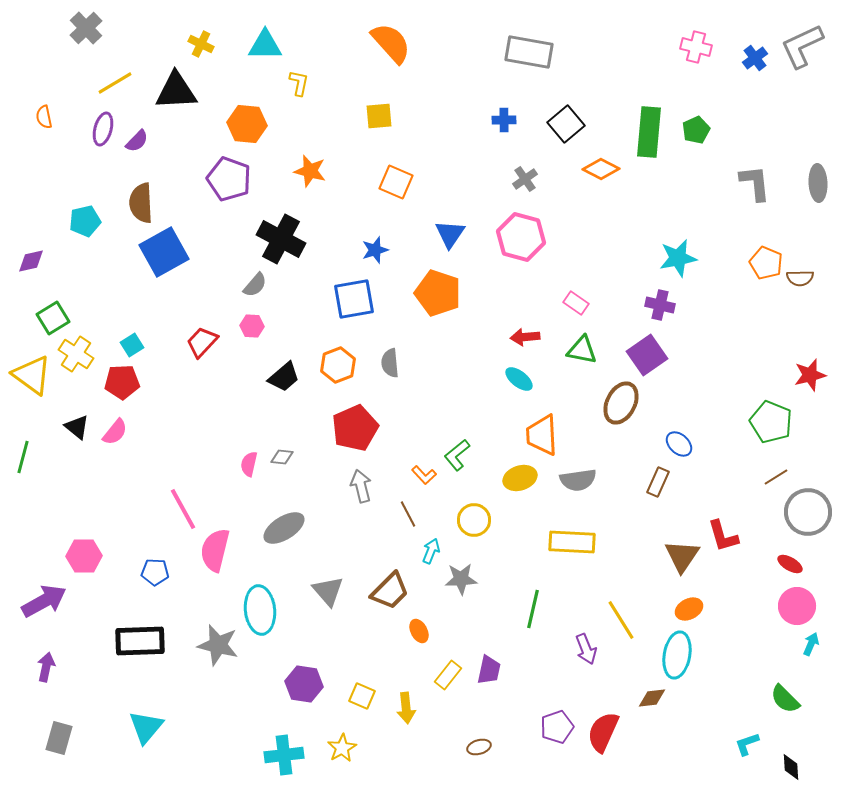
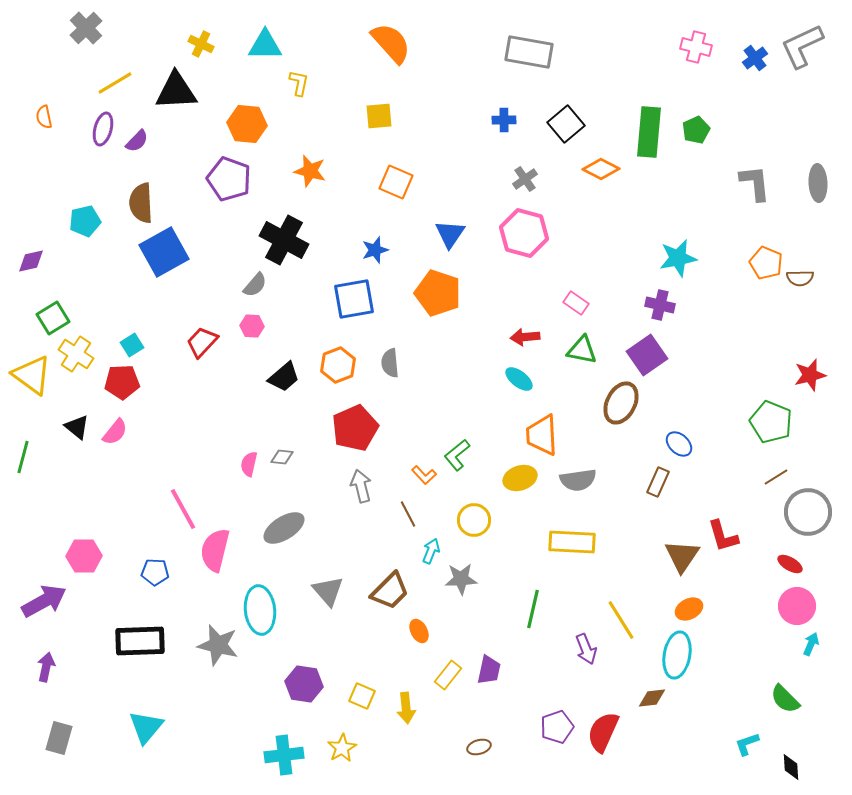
pink hexagon at (521, 237): moved 3 px right, 4 px up
black cross at (281, 239): moved 3 px right, 1 px down
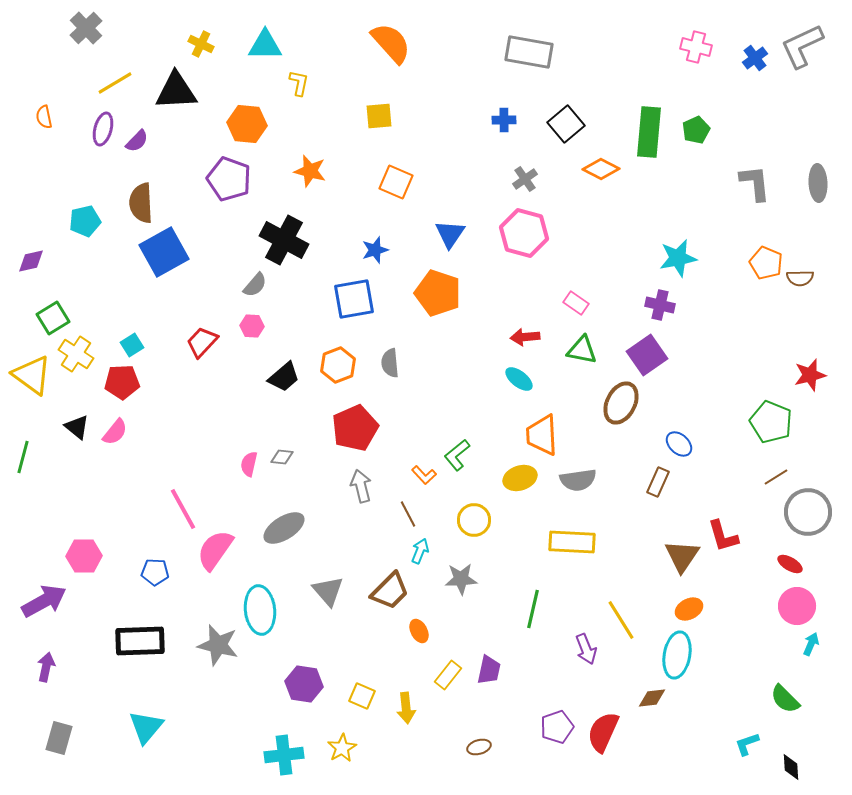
pink semicircle at (215, 550): rotated 21 degrees clockwise
cyan arrow at (431, 551): moved 11 px left
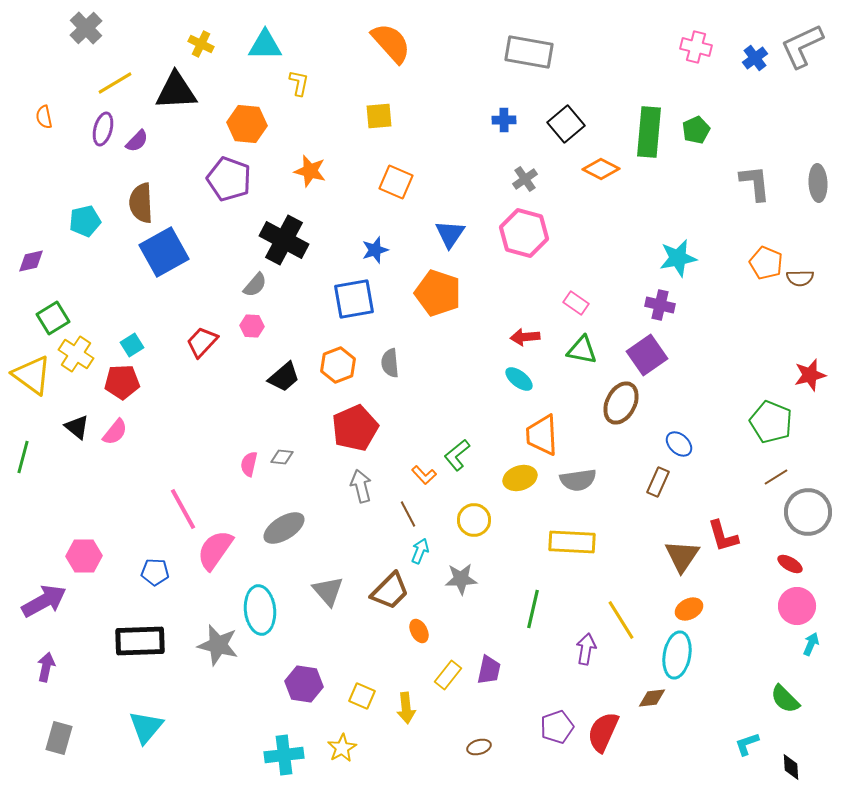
purple arrow at (586, 649): rotated 148 degrees counterclockwise
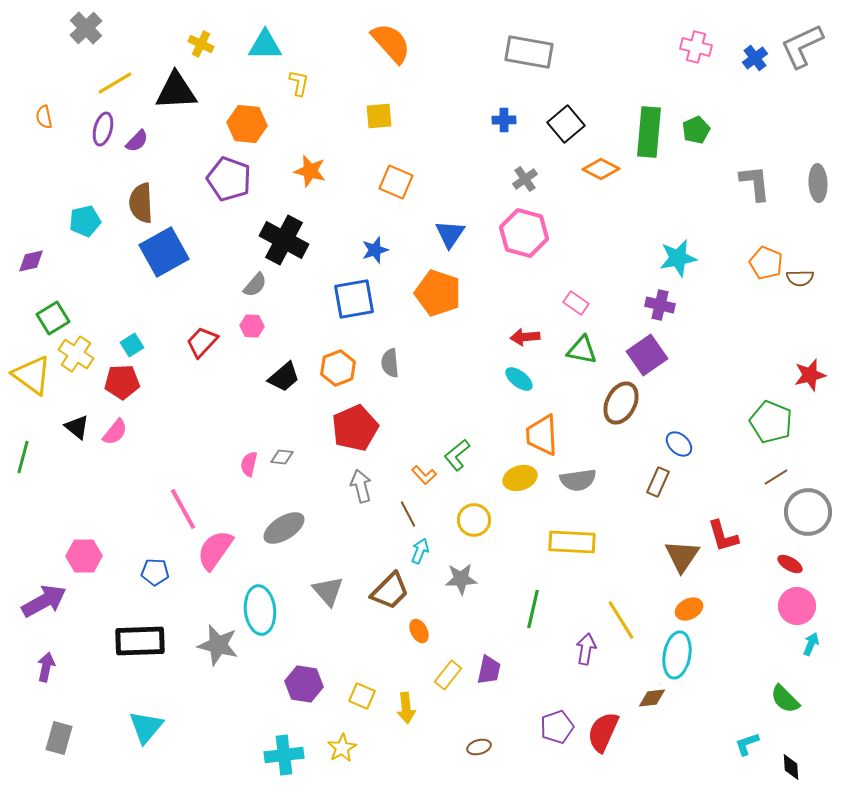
orange hexagon at (338, 365): moved 3 px down
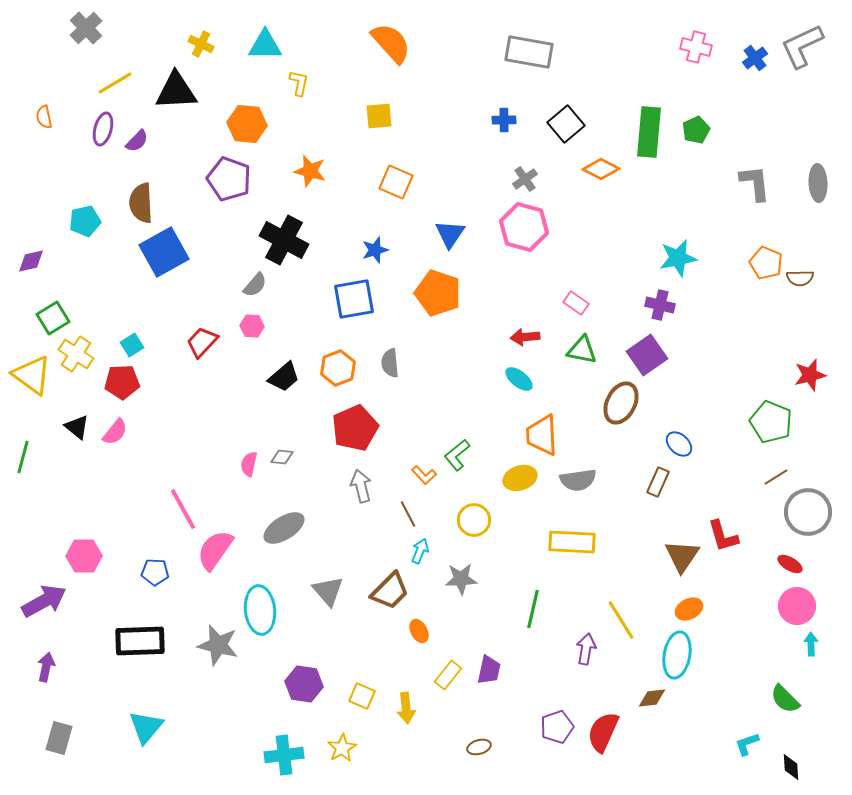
pink hexagon at (524, 233): moved 6 px up
cyan arrow at (811, 644): rotated 25 degrees counterclockwise
